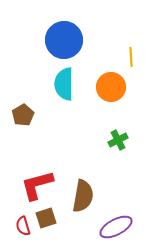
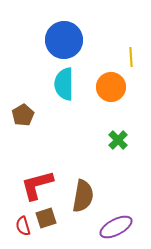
green cross: rotated 18 degrees counterclockwise
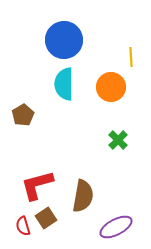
brown square: rotated 15 degrees counterclockwise
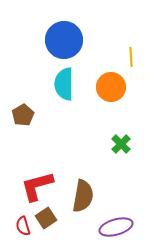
green cross: moved 3 px right, 4 px down
red L-shape: moved 1 px down
purple ellipse: rotated 12 degrees clockwise
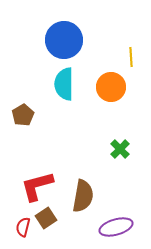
green cross: moved 1 px left, 5 px down
red semicircle: moved 1 px down; rotated 30 degrees clockwise
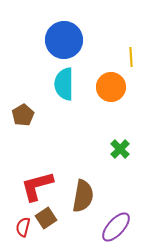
purple ellipse: rotated 32 degrees counterclockwise
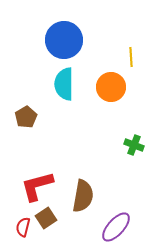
brown pentagon: moved 3 px right, 2 px down
green cross: moved 14 px right, 4 px up; rotated 24 degrees counterclockwise
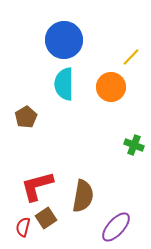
yellow line: rotated 48 degrees clockwise
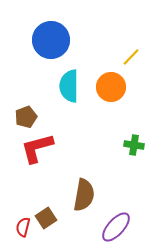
blue circle: moved 13 px left
cyan semicircle: moved 5 px right, 2 px down
brown pentagon: rotated 10 degrees clockwise
green cross: rotated 12 degrees counterclockwise
red L-shape: moved 38 px up
brown semicircle: moved 1 px right, 1 px up
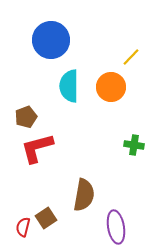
purple ellipse: rotated 52 degrees counterclockwise
